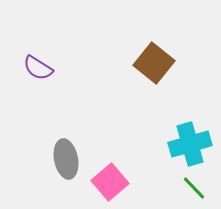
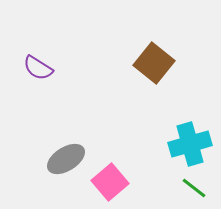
gray ellipse: rotated 69 degrees clockwise
green line: rotated 8 degrees counterclockwise
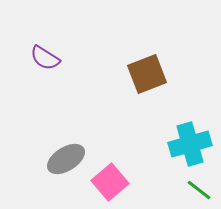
brown square: moved 7 px left, 11 px down; rotated 30 degrees clockwise
purple semicircle: moved 7 px right, 10 px up
green line: moved 5 px right, 2 px down
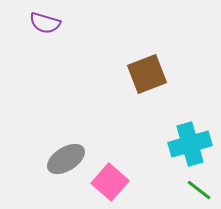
purple semicircle: moved 35 px up; rotated 16 degrees counterclockwise
pink square: rotated 9 degrees counterclockwise
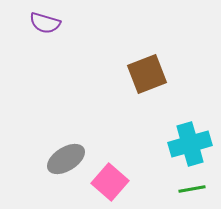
green line: moved 7 px left, 1 px up; rotated 48 degrees counterclockwise
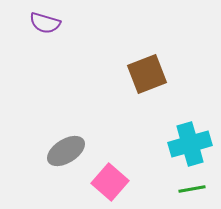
gray ellipse: moved 8 px up
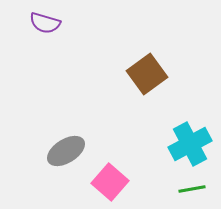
brown square: rotated 15 degrees counterclockwise
cyan cross: rotated 12 degrees counterclockwise
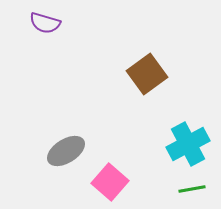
cyan cross: moved 2 px left
